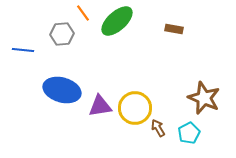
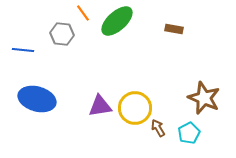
gray hexagon: rotated 10 degrees clockwise
blue ellipse: moved 25 px left, 9 px down
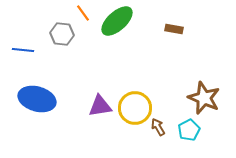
brown arrow: moved 1 px up
cyan pentagon: moved 3 px up
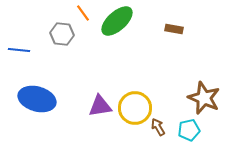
blue line: moved 4 px left
cyan pentagon: rotated 15 degrees clockwise
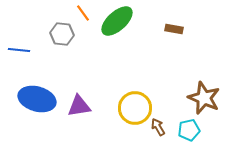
purple triangle: moved 21 px left
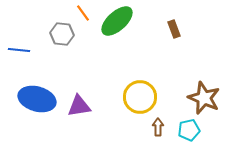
brown rectangle: rotated 60 degrees clockwise
yellow circle: moved 5 px right, 11 px up
brown arrow: rotated 30 degrees clockwise
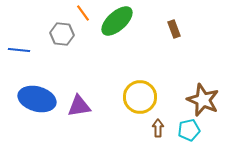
brown star: moved 1 px left, 2 px down
brown arrow: moved 1 px down
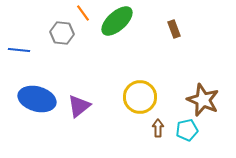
gray hexagon: moved 1 px up
purple triangle: rotated 30 degrees counterclockwise
cyan pentagon: moved 2 px left
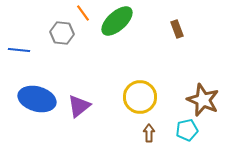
brown rectangle: moved 3 px right
brown arrow: moved 9 px left, 5 px down
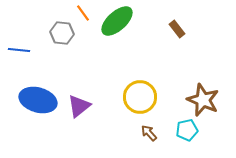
brown rectangle: rotated 18 degrees counterclockwise
blue ellipse: moved 1 px right, 1 px down
brown arrow: rotated 42 degrees counterclockwise
